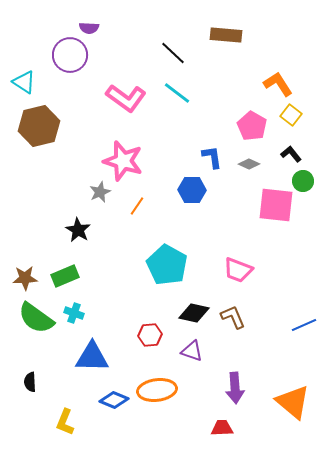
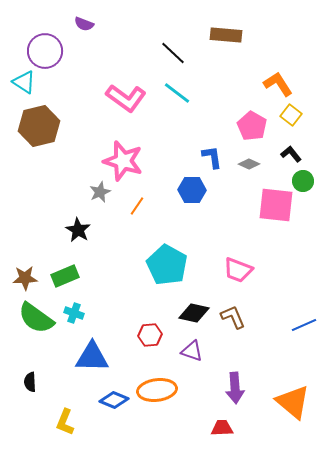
purple semicircle: moved 5 px left, 4 px up; rotated 18 degrees clockwise
purple circle: moved 25 px left, 4 px up
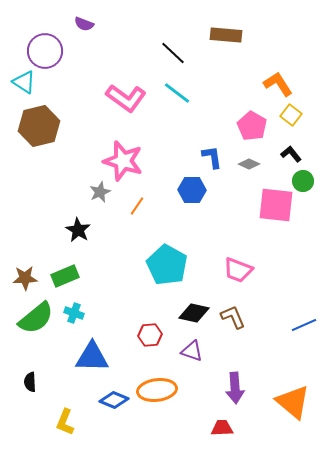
green semicircle: rotated 75 degrees counterclockwise
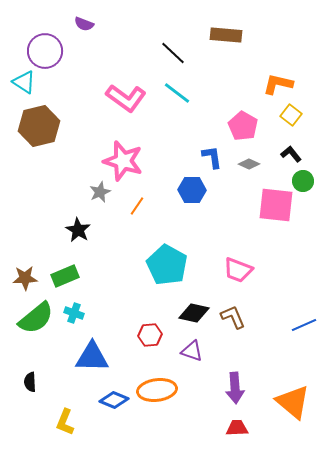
orange L-shape: rotated 44 degrees counterclockwise
pink pentagon: moved 9 px left
red trapezoid: moved 15 px right
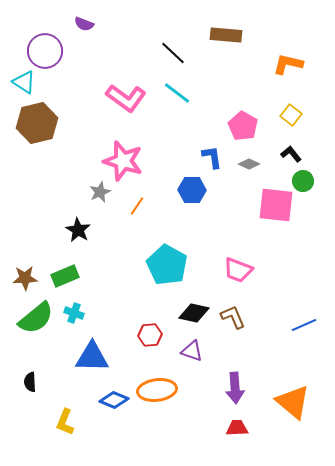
orange L-shape: moved 10 px right, 20 px up
brown hexagon: moved 2 px left, 3 px up
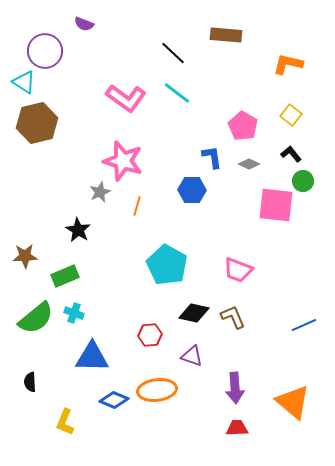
orange line: rotated 18 degrees counterclockwise
brown star: moved 22 px up
purple triangle: moved 5 px down
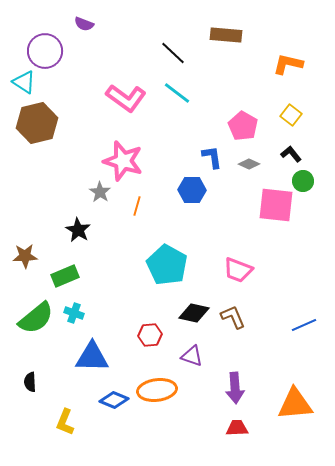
gray star: rotated 15 degrees counterclockwise
orange triangle: moved 2 px right, 2 px down; rotated 45 degrees counterclockwise
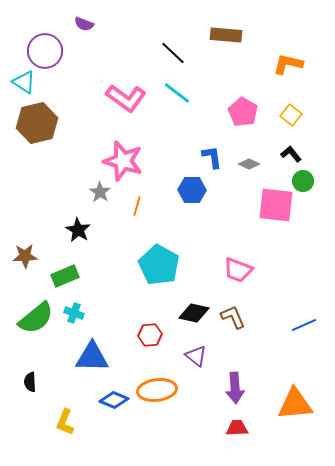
pink pentagon: moved 14 px up
cyan pentagon: moved 8 px left
purple triangle: moved 4 px right; rotated 20 degrees clockwise
